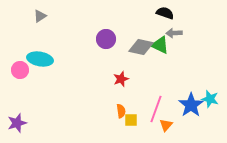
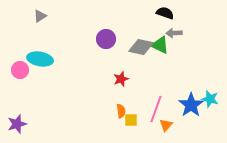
purple star: moved 1 px down
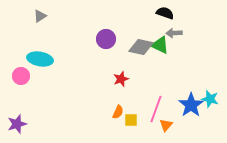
pink circle: moved 1 px right, 6 px down
orange semicircle: moved 3 px left, 1 px down; rotated 32 degrees clockwise
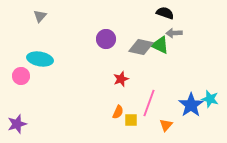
gray triangle: rotated 16 degrees counterclockwise
pink line: moved 7 px left, 6 px up
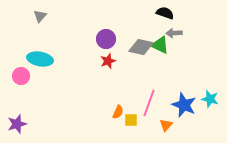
red star: moved 13 px left, 18 px up
blue star: moved 7 px left; rotated 15 degrees counterclockwise
